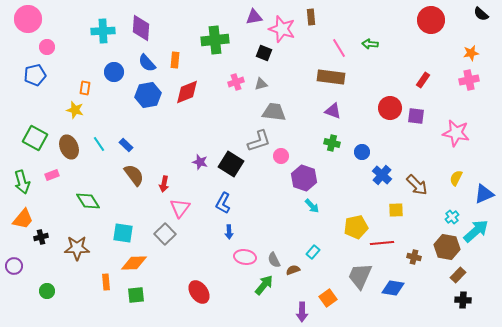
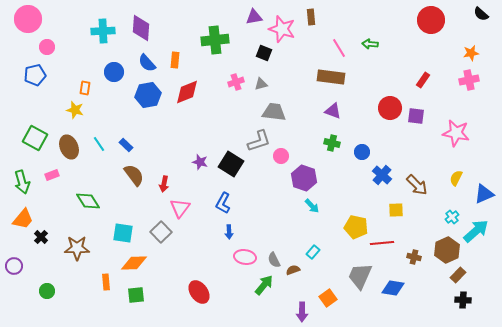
yellow pentagon at (356, 227): rotated 25 degrees clockwise
gray square at (165, 234): moved 4 px left, 2 px up
black cross at (41, 237): rotated 32 degrees counterclockwise
brown hexagon at (447, 247): moved 3 px down; rotated 25 degrees clockwise
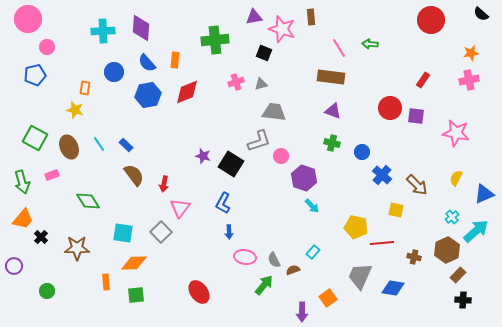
purple star at (200, 162): moved 3 px right, 6 px up
yellow square at (396, 210): rotated 14 degrees clockwise
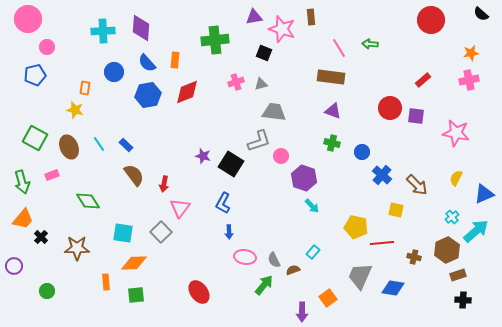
red rectangle at (423, 80): rotated 14 degrees clockwise
brown rectangle at (458, 275): rotated 28 degrees clockwise
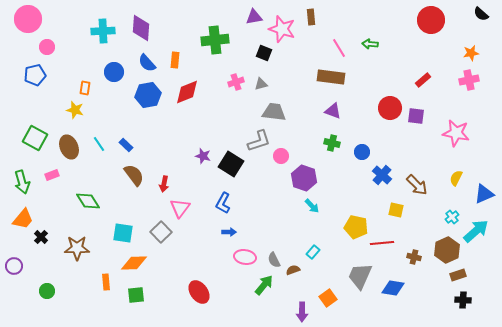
blue arrow at (229, 232): rotated 88 degrees counterclockwise
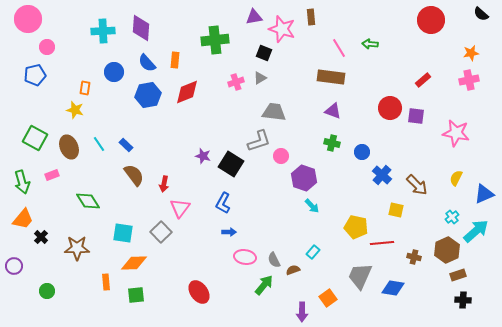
gray triangle at (261, 84): moved 1 px left, 6 px up; rotated 16 degrees counterclockwise
